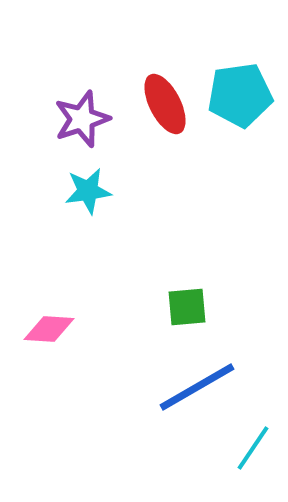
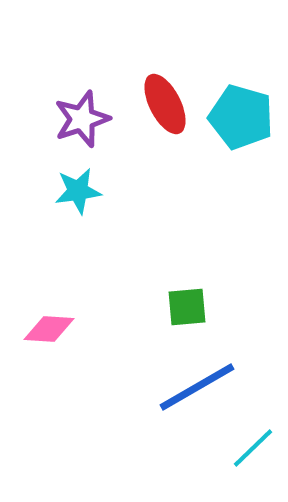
cyan pentagon: moved 1 px right, 22 px down; rotated 24 degrees clockwise
cyan star: moved 10 px left
cyan line: rotated 12 degrees clockwise
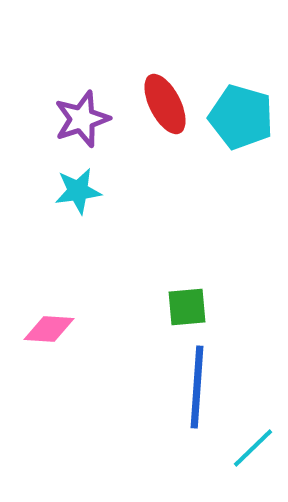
blue line: rotated 56 degrees counterclockwise
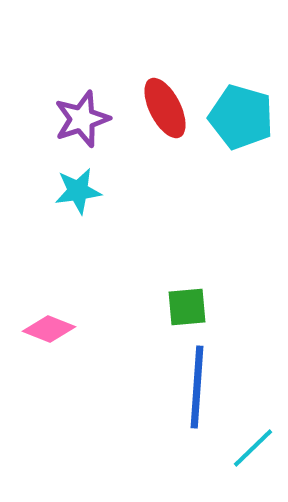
red ellipse: moved 4 px down
pink diamond: rotated 18 degrees clockwise
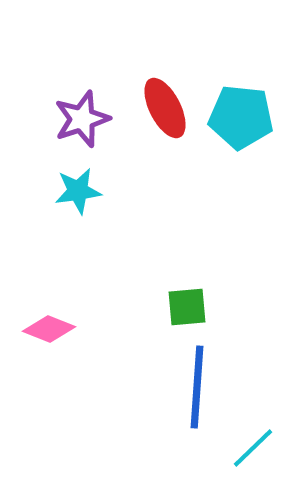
cyan pentagon: rotated 10 degrees counterclockwise
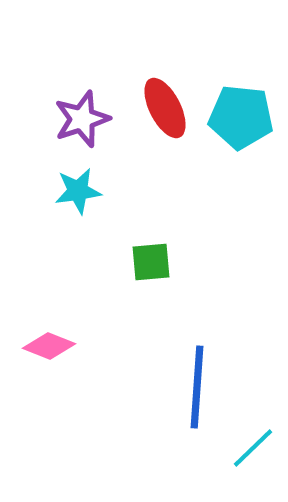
green square: moved 36 px left, 45 px up
pink diamond: moved 17 px down
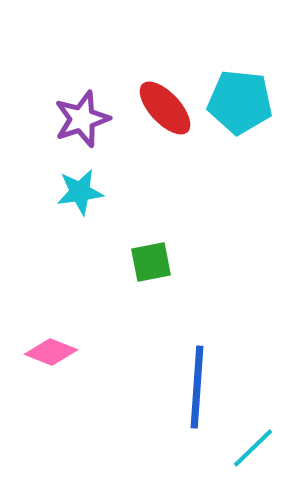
red ellipse: rotated 16 degrees counterclockwise
cyan pentagon: moved 1 px left, 15 px up
cyan star: moved 2 px right, 1 px down
green square: rotated 6 degrees counterclockwise
pink diamond: moved 2 px right, 6 px down
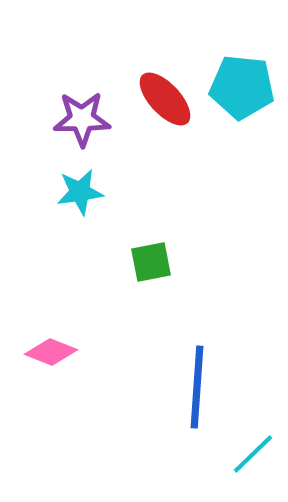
cyan pentagon: moved 2 px right, 15 px up
red ellipse: moved 9 px up
purple star: rotated 18 degrees clockwise
cyan line: moved 6 px down
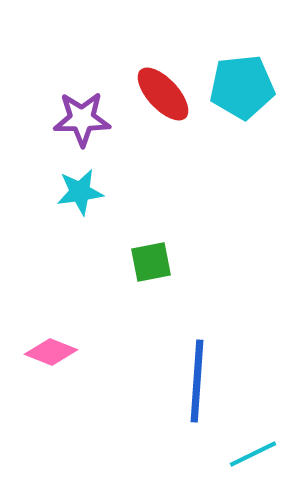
cyan pentagon: rotated 12 degrees counterclockwise
red ellipse: moved 2 px left, 5 px up
blue line: moved 6 px up
cyan line: rotated 18 degrees clockwise
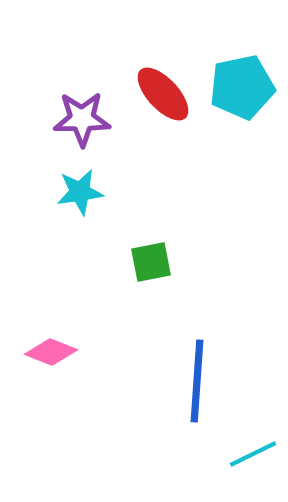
cyan pentagon: rotated 6 degrees counterclockwise
